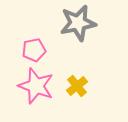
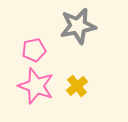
gray star: moved 3 px down
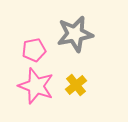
gray star: moved 3 px left, 8 px down
yellow cross: moved 1 px left, 1 px up
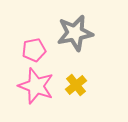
gray star: moved 1 px up
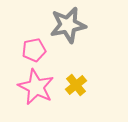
gray star: moved 7 px left, 8 px up
pink star: moved 1 px down; rotated 6 degrees clockwise
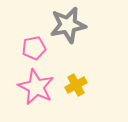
pink pentagon: moved 2 px up
yellow cross: rotated 10 degrees clockwise
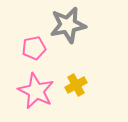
pink star: moved 4 px down
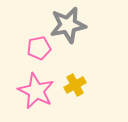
pink pentagon: moved 5 px right
yellow cross: moved 1 px left
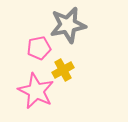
yellow cross: moved 12 px left, 15 px up
